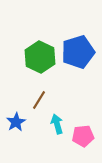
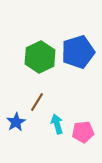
green hexagon: rotated 8 degrees clockwise
brown line: moved 2 px left, 2 px down
pink pentagon: moved 4 px up
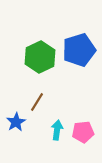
blue pentagon: moved 1 px right, 2 px up
cyan arrow: moved 6 px down; rotated 24 degrees clockwise
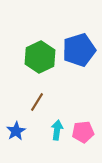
blue star: moved 9 px down
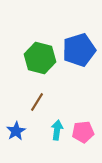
green hexagon: moved 1 px down; rotated 20 degrees counterclockwise
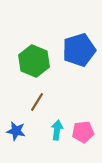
green hexagon: moved 6 px left, 3 px down; rotated 8 degrees clockwise
blue star: rotated 30 degrees counterclockwise
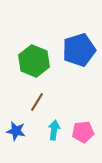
cyan arrow: moved 3 px left
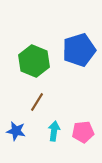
cyan arrow: moved 1 px down
